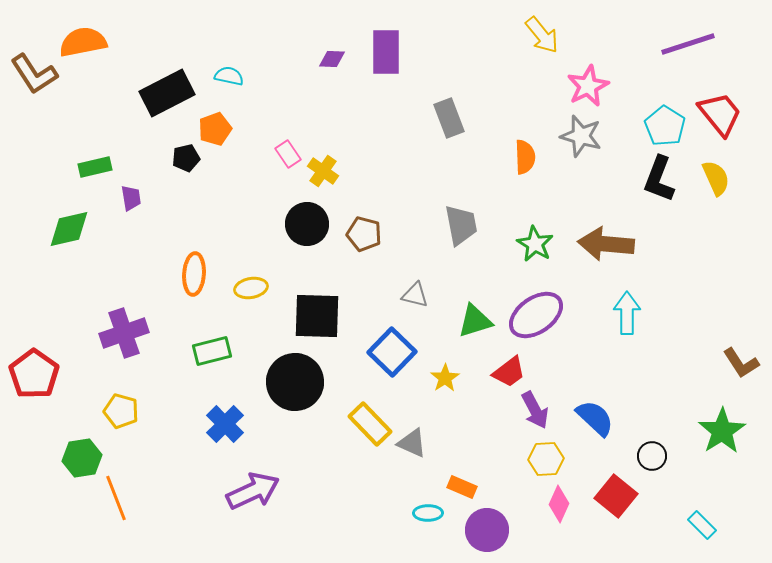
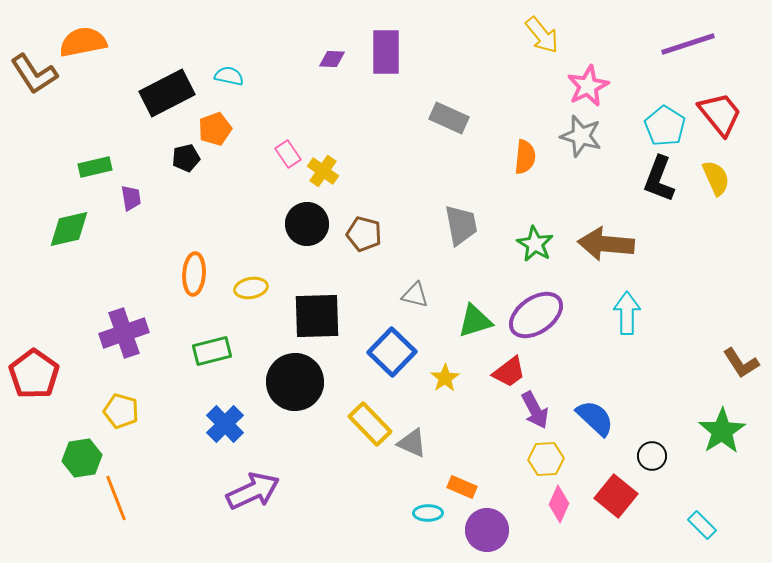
gray rectangle at (449, 118): rotated 45 degrees counterclockwise
orange semicircle at (525, 157): rotated 8 degrees clockwise
black square at (317, 316): rotated 4 degrees counterclockwise
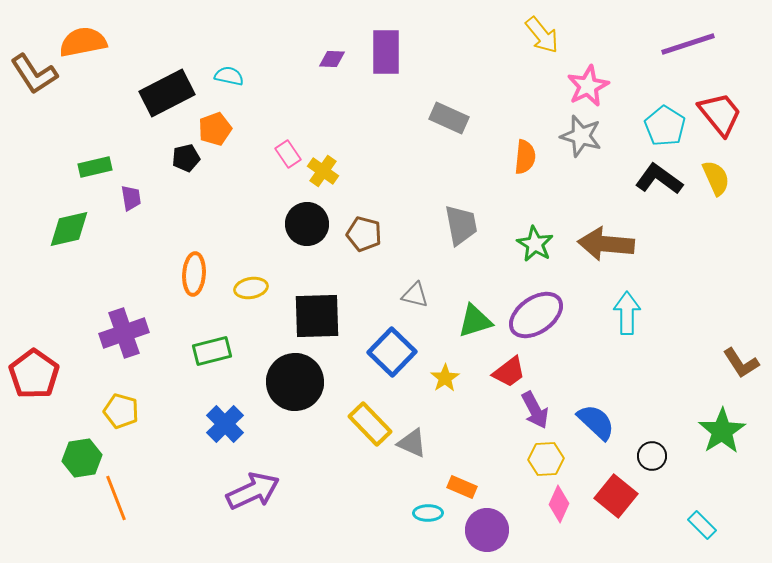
black L-shape at (659, 179): rotated 105 degrees clockwise
blue semicircle at (595, 418): moved 1 px right, 4 px down
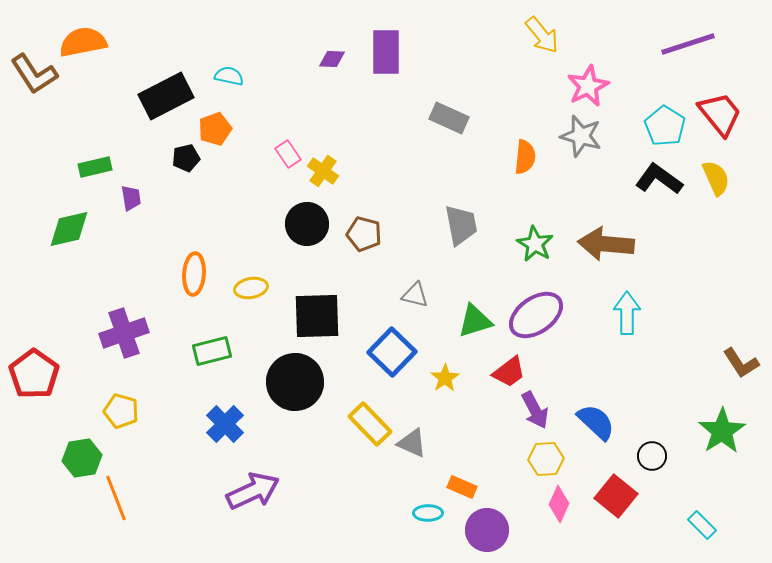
black rectangle at (167, 93): moved 1 px left, 3 px down
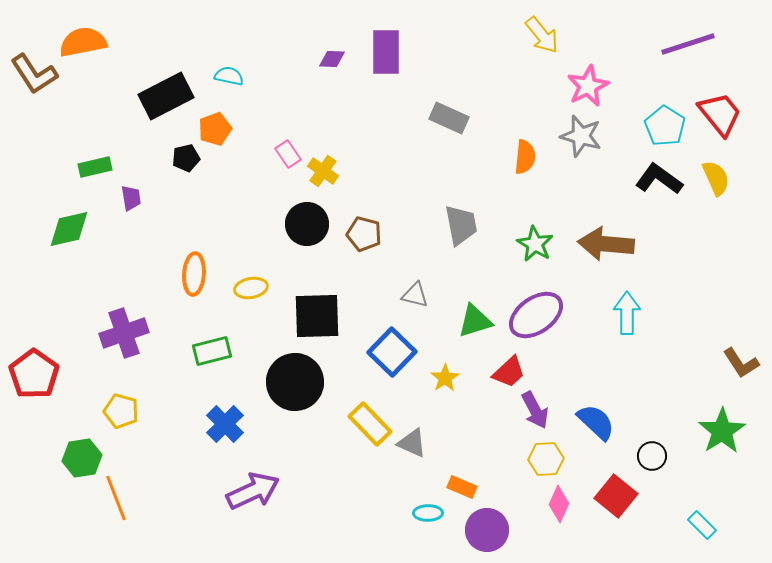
red trapezoid at (509, 372): rotated 6 degrees counterclockwise
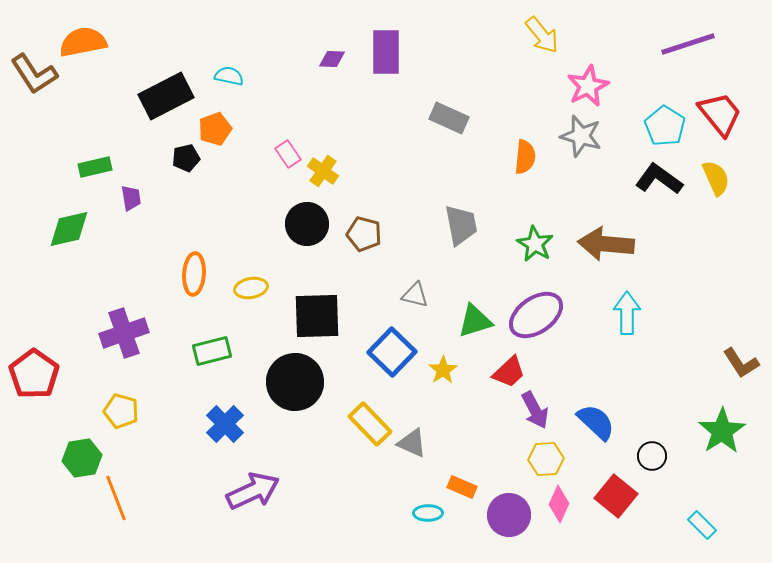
yellow star at (445, 378): moved 2 px left, 8 px up
purple circle at (487, 530): moved 22 px right, 15 px up
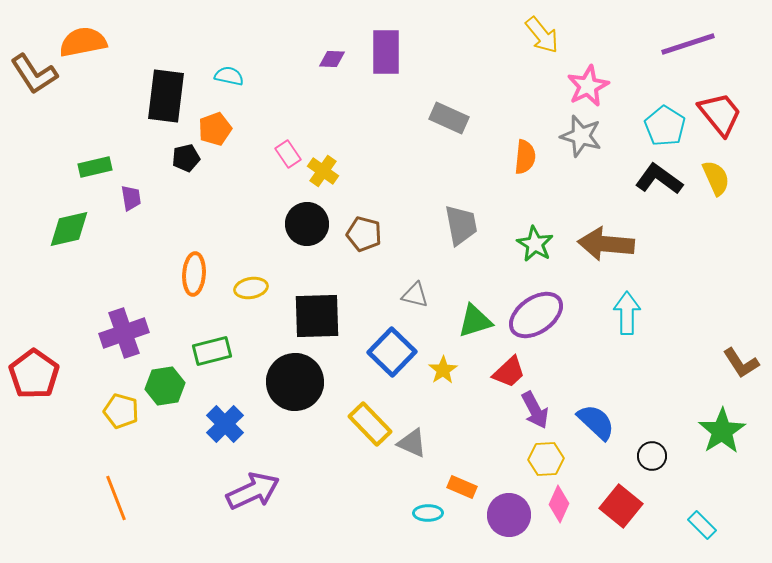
black rectangle at (166, 96): rotated 56 degrees counterclockwise
green hexagon at (82, 458): moved 83 px right, 72 px up
red square at (616, 496): moved 5 px right, 10 px down
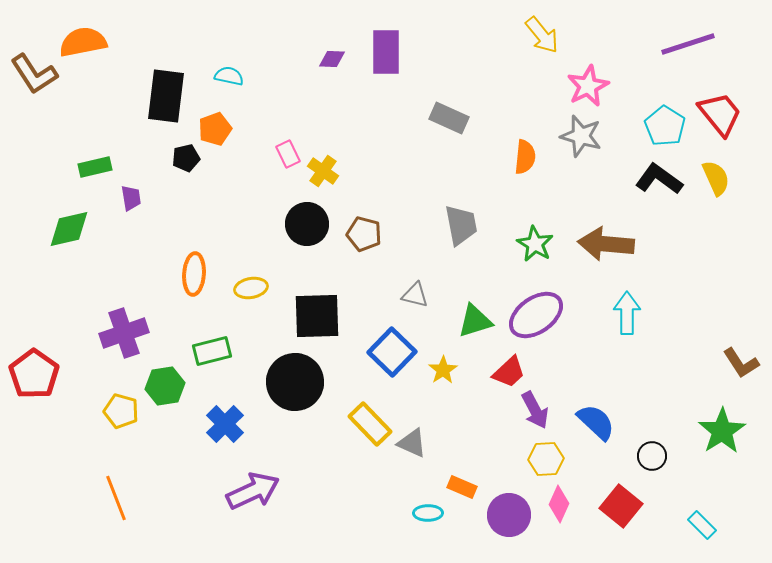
pink rectangle at (288, 154): rotated 8 degrees clockwise
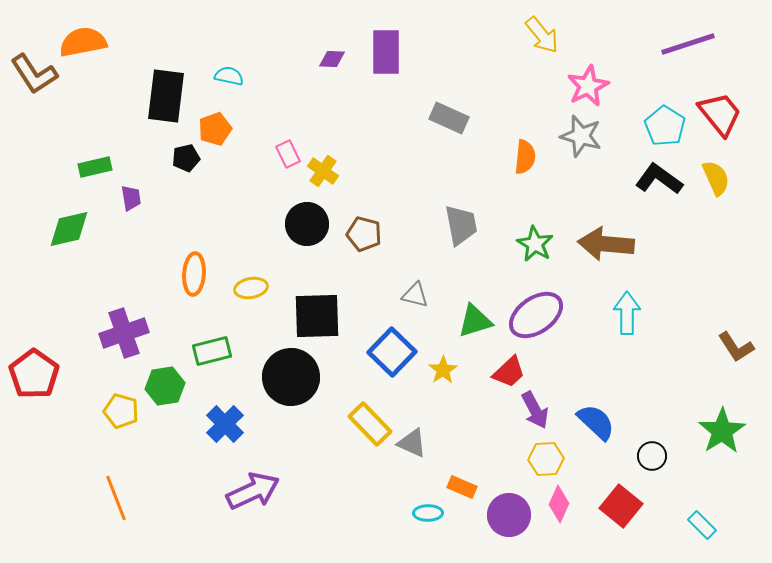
brown L-shape at (741, 363): moved 5 px left, 16 px up
black circle at (295, 382): moved 4 px left, 5 px up
